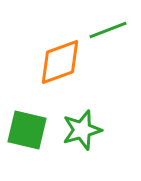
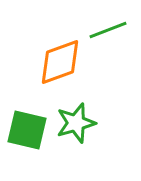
green star: moved 6 px left, 7 px up
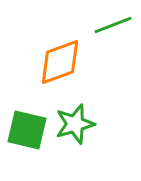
green line: moved 5 px right, 5 px up
green star: moved 1 px left, 1 px down
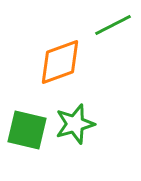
green line: rotated 6 degrees counterclockwise
